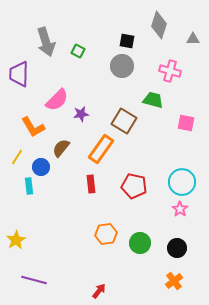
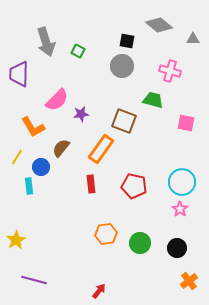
gray diamond: rotated 68 degrees counterclockwise
brown square: rotated 10 degrees counterclockwise
orange cross: moved 15 px right
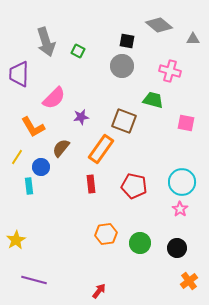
pink semicircle: moved 3 px left, 2 px up
purple star: moved 3 px down
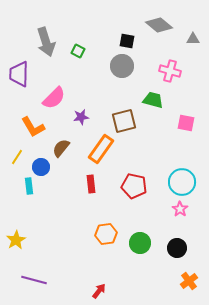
brown square: rotated 35 degrees counterclockwise
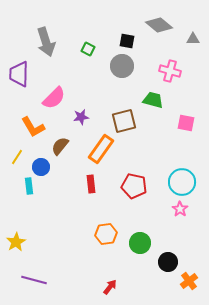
green square: moved 10 px right, 2 px up
brown semicircle: moved 1 px left, 2 px up
yellow star: moved 2 px down
black circle: moved 9 px left, 14 px down
red arrow: moved 11 px right, 4 px up
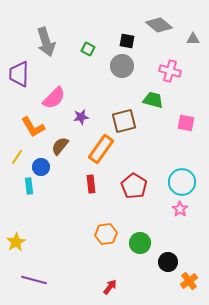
red pentagon: rotated 20 degrees clockwise
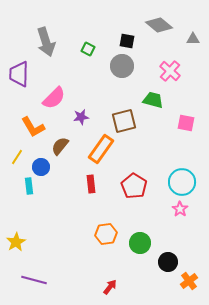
pink cross: rotated 25 degrees clockwise
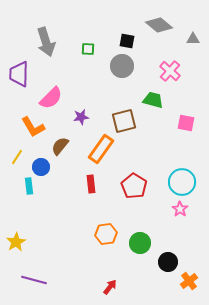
green square: rotated 24 degrees counterclockwise
pink semicircle: moved 3 px left
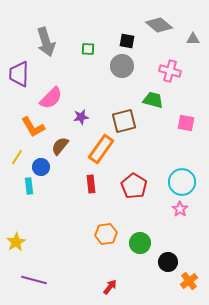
pink cross: rotated 25 degrees counterclockwise
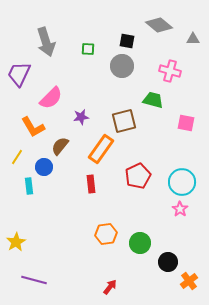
purple trapezoid: rotated 24 degrees clockwise
blue circle: moved 3 px right
red pentagon: moved 4 px right, 10 px up; rotated 15 degrees clockwise
